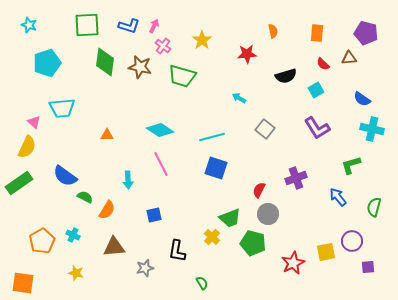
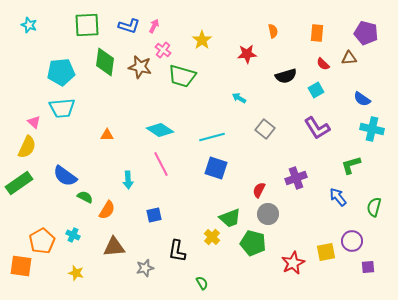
pink cross at (163, 46): moved 4 px down
cyan pentagon at (47, 63): moved 14 px right, 9 px down; rotated 12 degrees clockwise
orange square at (23, 283): moved 2 px left, 17 px up
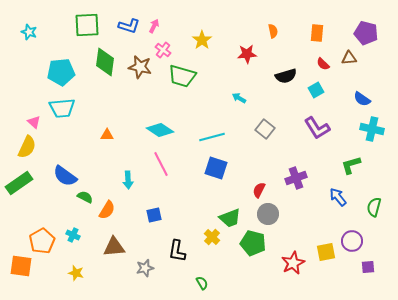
cyan star at (29, 25): moved 7 px down
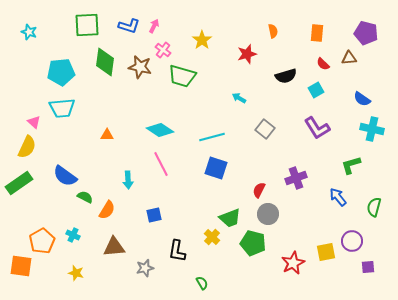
red star at (247, 54): rotated 12 degrees counterclockwise
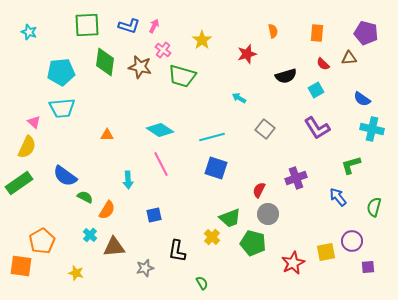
cyan cross at (73, 235): moved 17 px right; rotated 16 degrees clockwise
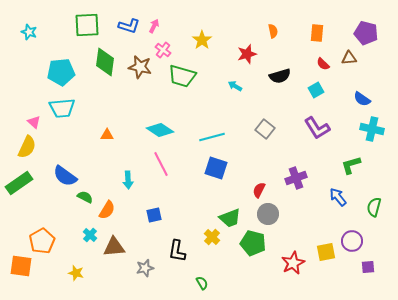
black semicircle at (286, 76): moved 6 px left
cyan arrow at (239, 98): moved 4 px left, 12 px up
